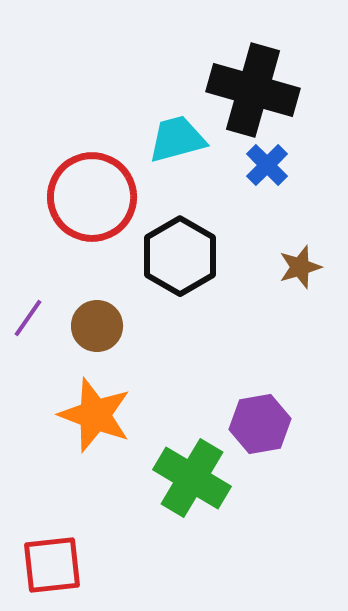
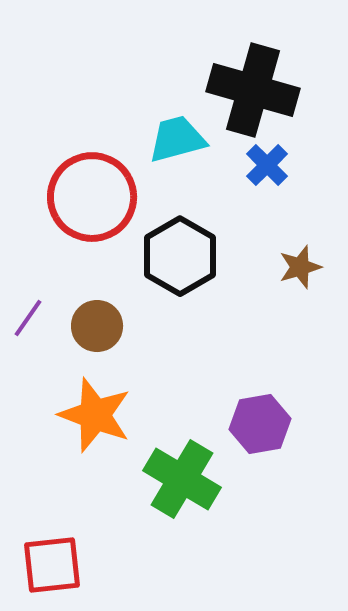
green cross: moved 10 px left, 1 px down
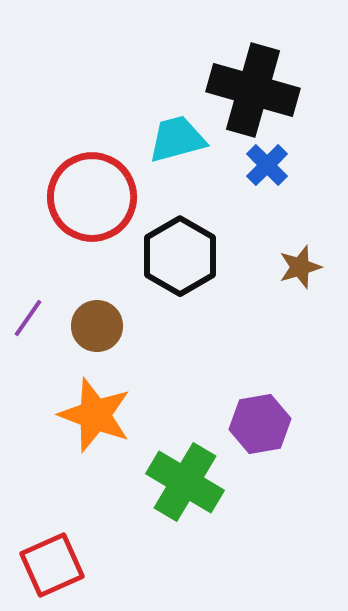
green cross: moved 3 px right, 3 px down
red square: rotated 18 degrees counterclockwise
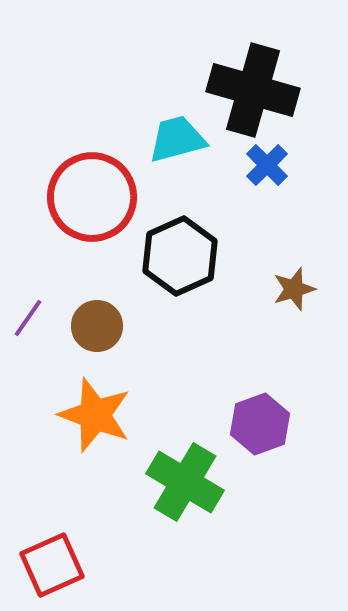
black hexagon: rotated 6 degrees clockwise
brown star: moved 6 px left, 22 px down
purple hexagon: rotated 10 degrees counterclockwise
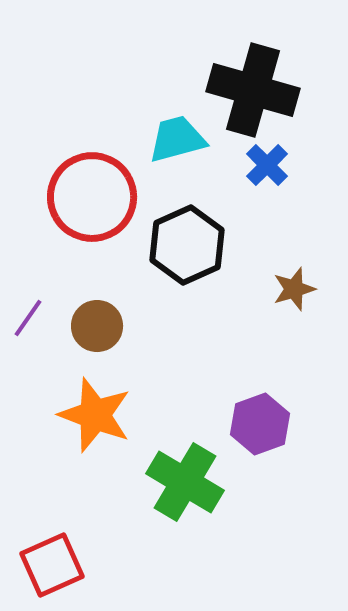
black hexagon: moved 7 px right, 11 px up
